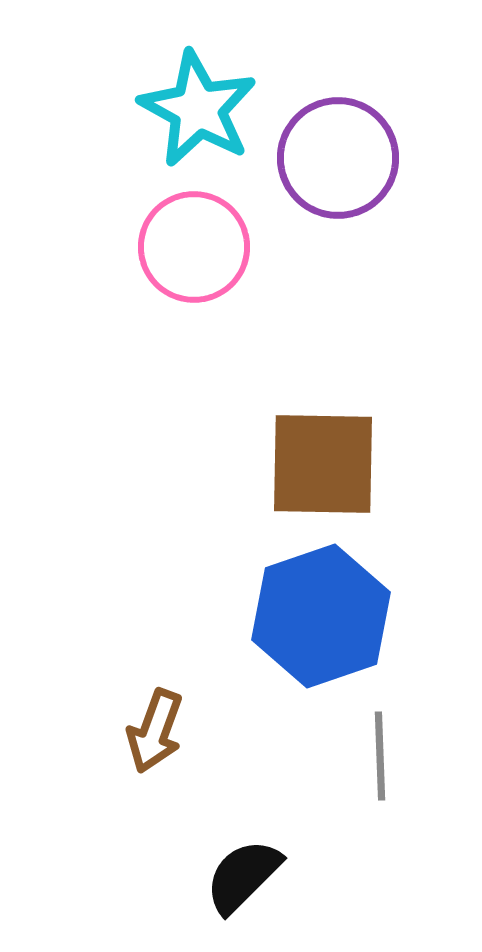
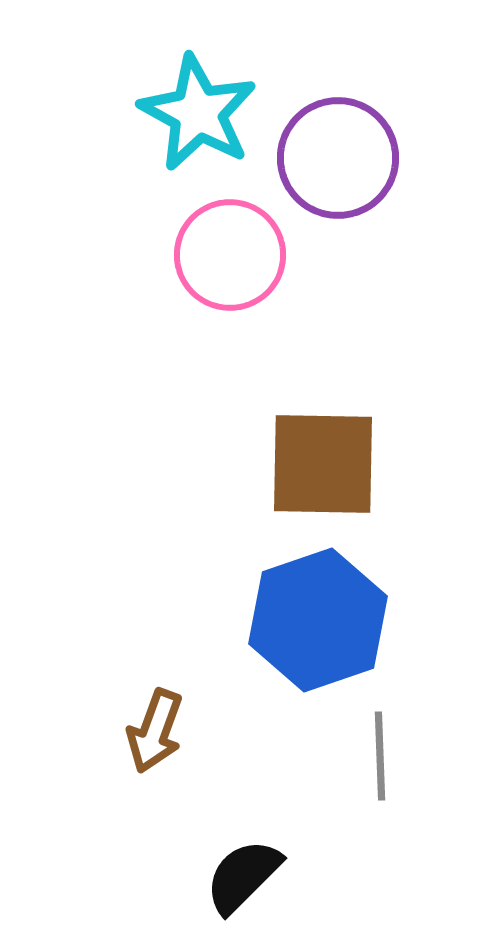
cyan star: moved 4 px down
pink circle: moved 36 px right, 8 px down
blue hexagon: moved 3 px left, 4 px down
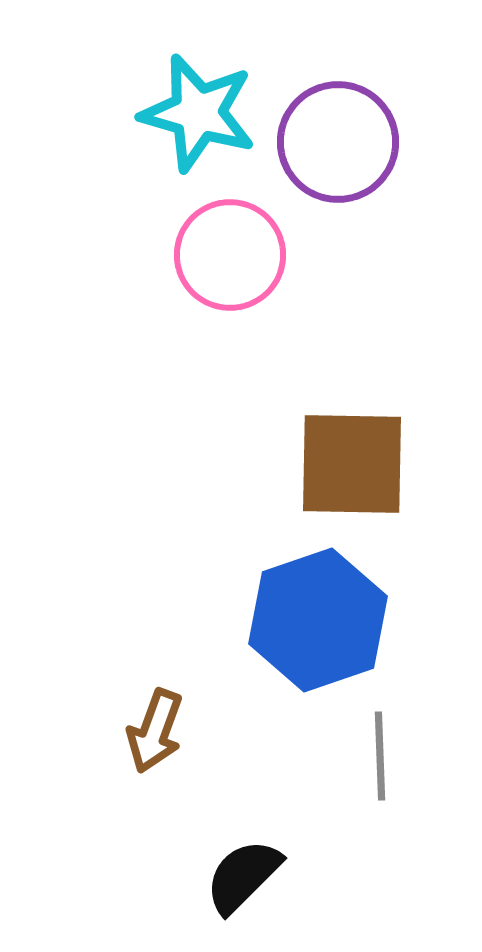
cyan star: rotated 13 degrees counterclockwise
purple circle: moved 16 px up
brown square: moved 29 px right
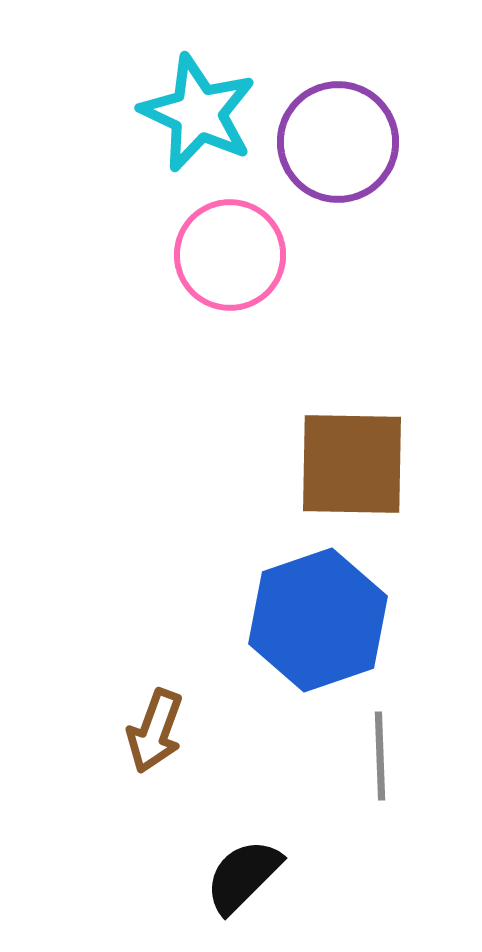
cyan star: rotated 9 degrees clockwise
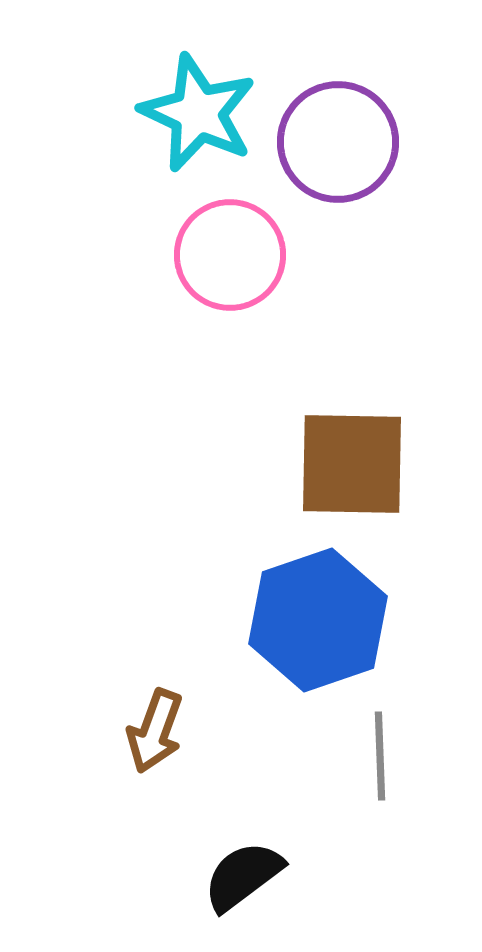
black semicircle: rotated 8 degrees clockwise
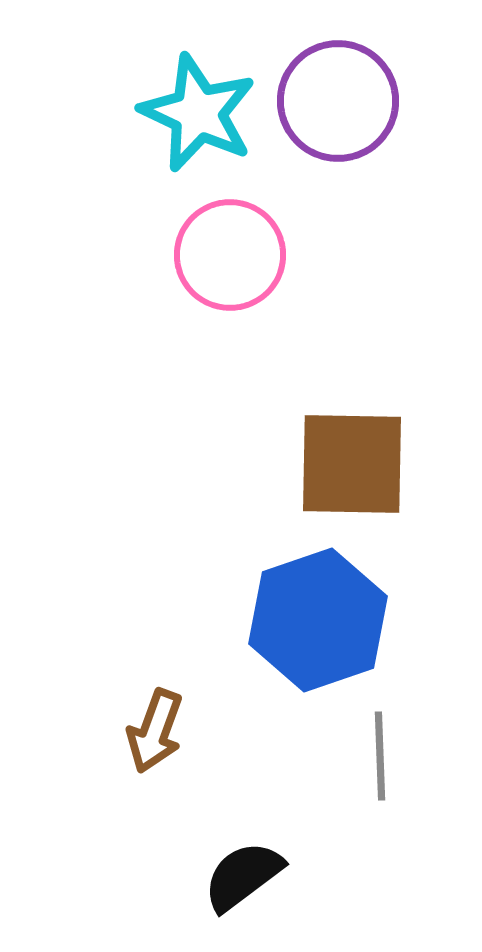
purple circle: moved 41 px up
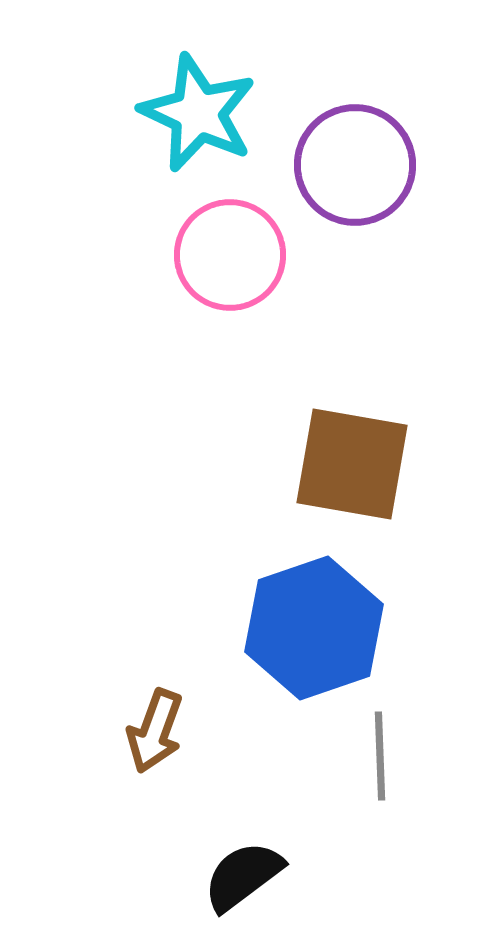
purple circle: moved 17 px right, 64 px down
brown square: rotated 9 degrees clockwise
blue hexagon: moved 4 px left, 8 px down
